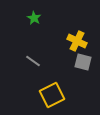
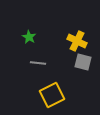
green star: moved 5 px left, 19 px down
gray line: moved 5 px right, 2 px down; rotated 28 degrees counterclockwise
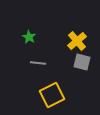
yellow cross: rotated 24 degrees clockwise
gray square: moved 1 px left
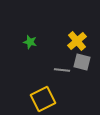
green star: moved 1 px right, 5 px down; rotated 16 degrees counterclockwise
gray line: moved 24 px right, 7 px down
yellow square: moved 9 px left, 4 px down
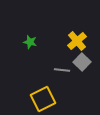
gray square: rotated 30 degrees clockwise
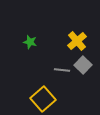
gray square: moved 1 px right, 3 px down
yellow square: rotated 15 degrees counterclockwise
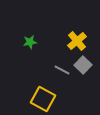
green star: rotated 24 degrees counterclockwise
gray line: rotated 21 degrees clockwise
yellow square: rotated 20 degrees counterclockwise
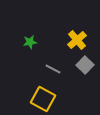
yellow cross: moved 1 px up
gray square: moved 2 px right
gray line: moved 9 px left, 1 px up
